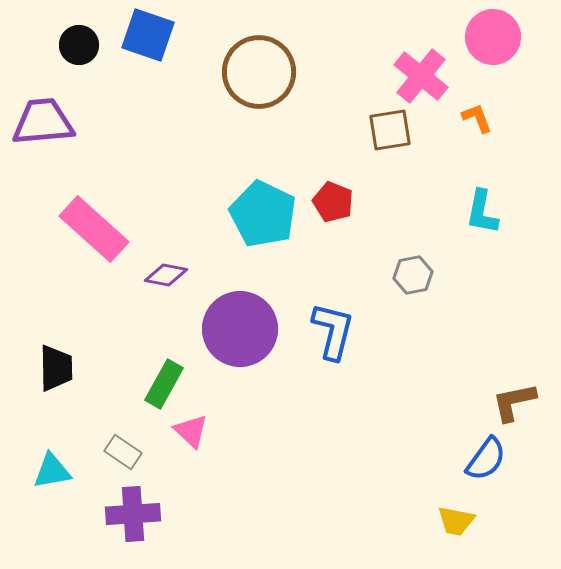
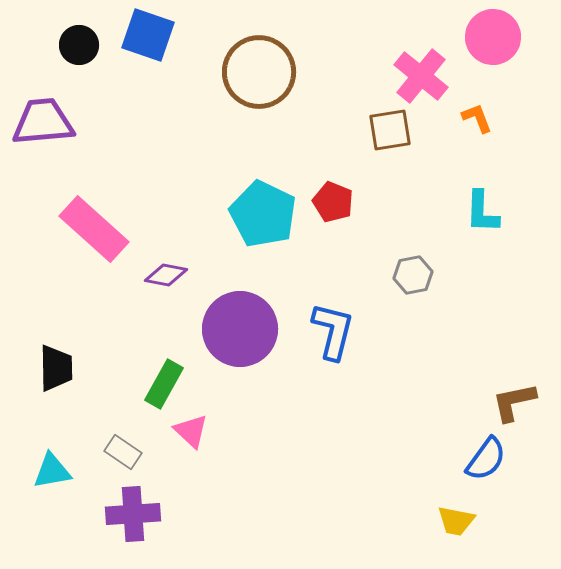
cyan L-shape: rotated 9 degrees counterclockwise
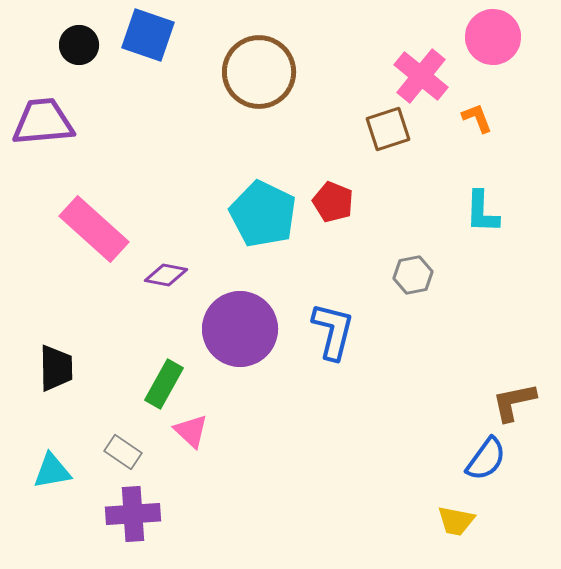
brown square: moved 2 px left, 1 px up; rotated 9 degrees counterclockwise
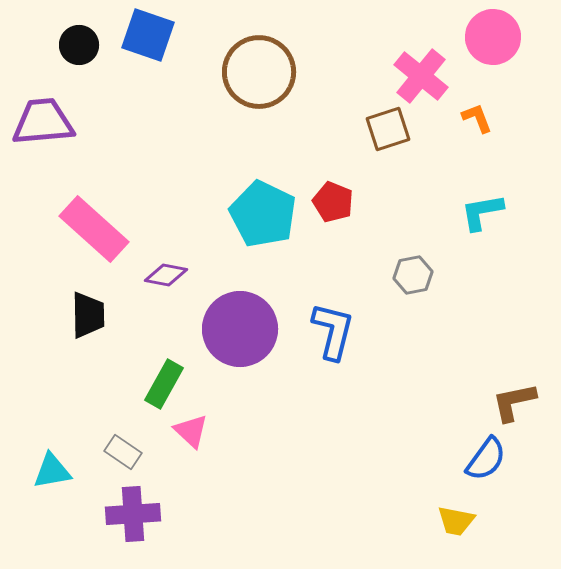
cyan L-shape: rotated 78 degrees clockwise
black trapezoid: moved 32 px right, 53 px up
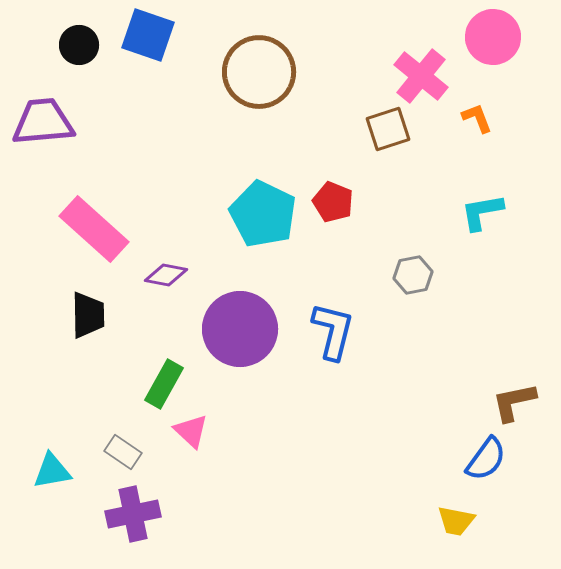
purple cross: rotated 8 degrees counterclockwise
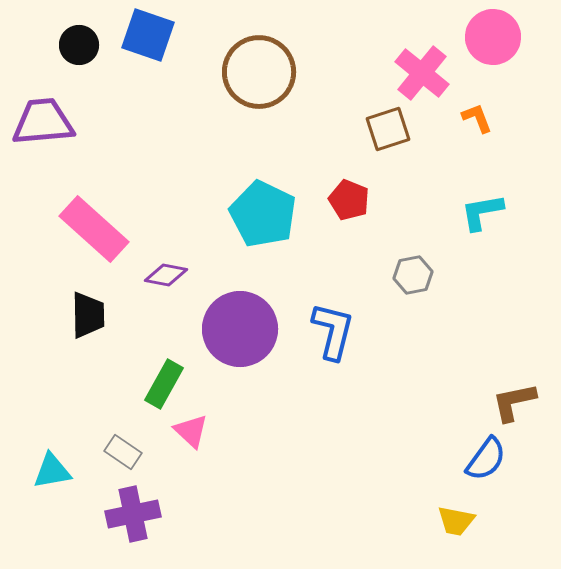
pink cross: moved 1 px right, 3 px up
red pentagon: moved 16 px right, 2 px up
